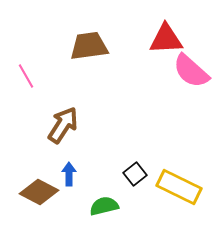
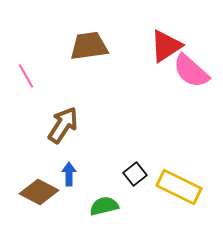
red triangle: moved 7 px down; rotated 30 degrees counterclockwise
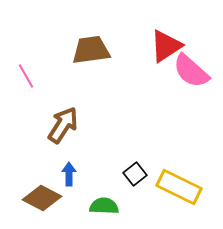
brown trapezoid: moved 2 px right, 4 px down
brown diamond: moved 3 px right, 6 px down
green semicircle: rotated 16 degrees clockwise
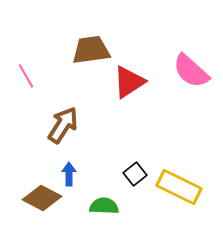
red triangle: moved 37 px left, 36 px down
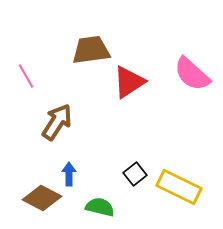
pink semicircle: moved 1 px right, 3 px down
brown arrow: moved 6 px left, 3 px up
green semicircle: moved 4 px left, 1 px down; rotated 12 degrees clockwise
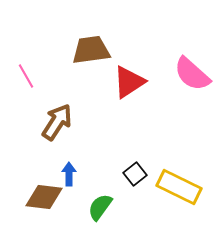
brown diamond: moved 2 px right, 1 px up; rotated 21 degrees counterclockwise
green semicircle: rotated 68 degrees counterclockwise
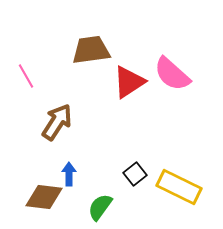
pink semicircle: moved 20 px left
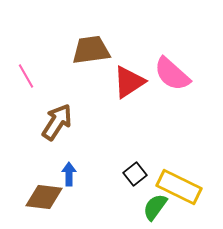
green semicircle: moved 55 px right
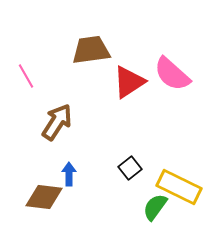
black square: moved 5 px left, 6 px up
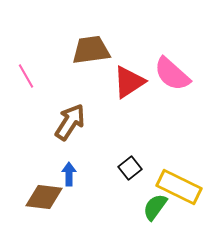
brown arrow: moved 13 px right
